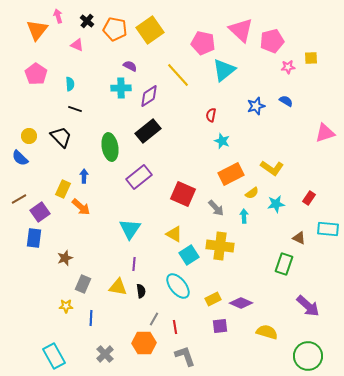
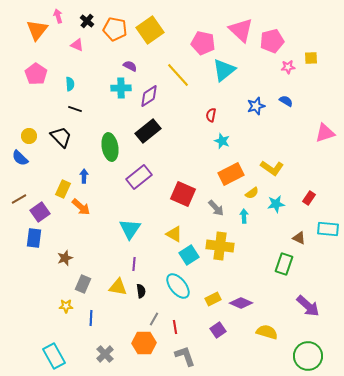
purple square at (220, 326): moved 2 px left, 4 px down; rotated 28 degrees counterclockwise
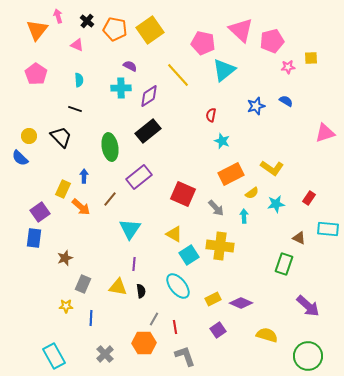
cyan semicircle at (70, 84): moved 9 px right, 4 px up
brown line at (19, 199): moved 91 px right; rotated 21 degrees counterclockwise
yellow semicircle at (267, 332): moved 3 px down
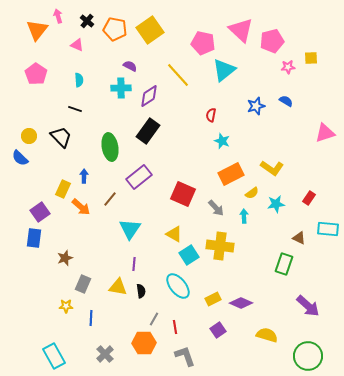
black rectangle at (148, 131): rotated 15 degrees counterclockwise
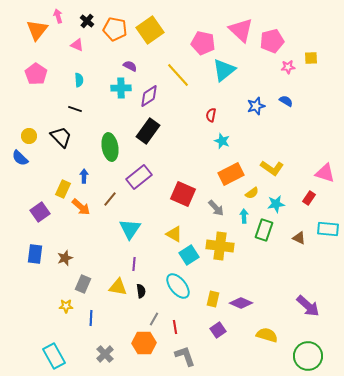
pink triangle at (325, 133): moved 40 px down; rotated 35 degrees clockwise
blue rectangle at (34, 238): moved 1 px right, 16 px down
green rectangle at (284, 264): moved 20 px left, 34 px up
yellow rectangle at (213, 299): rotated 49 degrees counterclockwise
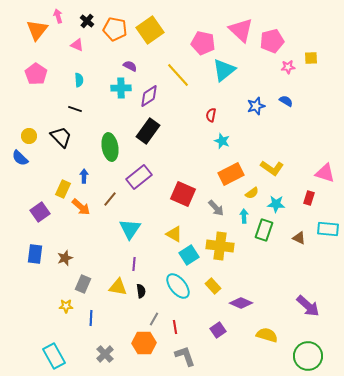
red rectangle at (309, 198): rotated 16 degrees counterclockwise
cyan star at (276, 204): rotated 12 degrees clockwise
yellow rectangle at (213, 299): moved 13 px up; rotated 56 degrees counterclockwise
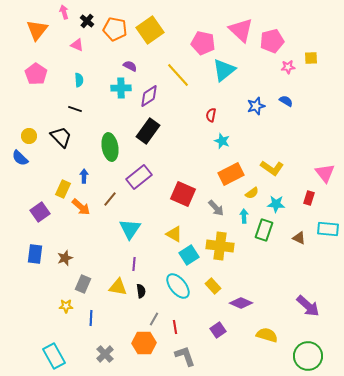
pink arrow at (58, 16): moved 6 px right, 4 px up
pink triangle at (325, 173): rotated 35 degrees clockwise
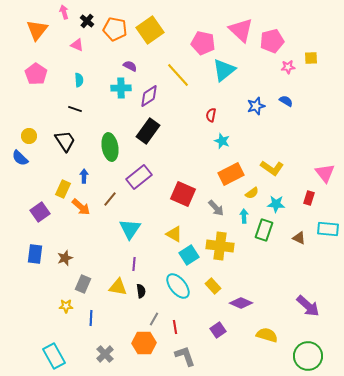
black trapezoid at (61, 137): moved 4 px right, 4 px down; rotated 10 degrees clockwise
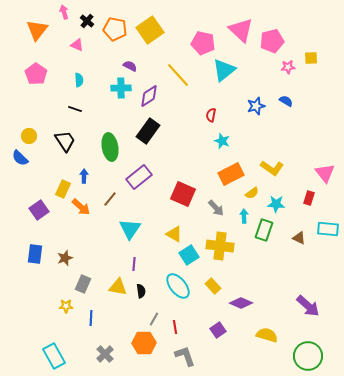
purple square at (40, 212): moved 1 px left, 2 px up
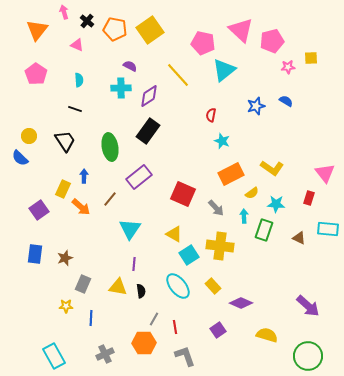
gray cross at (105, 354): rotated 18 degrees clockwise
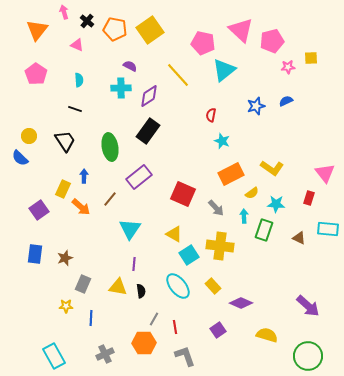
blue semicircle at (286, 101): rotated 56 degrees counterclockwise
